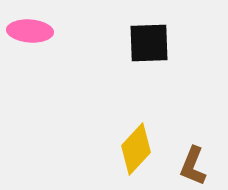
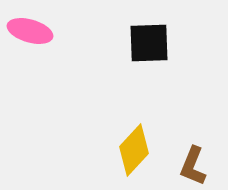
pink ellipse: rotated 12 degrees clockwise
yellow diamond: moved 2 px left, 1 px down
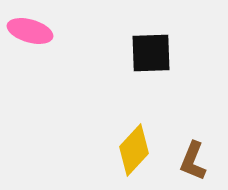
black square: moved 2 px right, 10 px down
brown L-shape: moved 5 px up
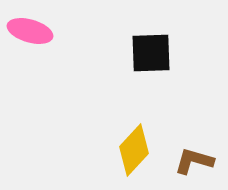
brown L-shape: moved 1 px right; rotated 84 degrees clockwise
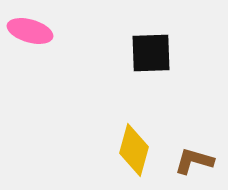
yellow diamond: rotated 27 degrees counterclockwise
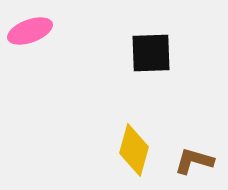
pink ellipse: rotated 36 degrees counterclockwise
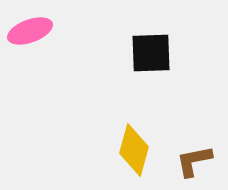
brown L-shape: rotated 27 degrees counterclockwise
